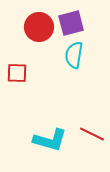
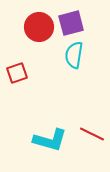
red square: rotated 20 degrees counterclockwise
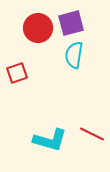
red circle: moved 1 px left, 1 px down
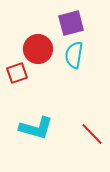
red circle: moved 21 px down
red line: rotated 20 degrees clockwise
cyan L-shape: moved 14 px left, 12 px up
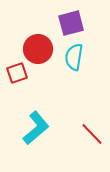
cyan semicircle: moved 2 px down
cyan L-shape: rotated 56 degrees counterclockwise
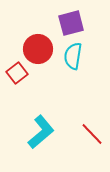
cyan semicircle: moved 1 px left, 1 px up
red square: rotated 20 degrees counterclockwise
cyan L-shape: moved 5 px right, 4 px down
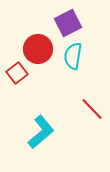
purple square: moved 3 px left; rotated 12 degrees counterclockwise
red line: moved 25 px up
